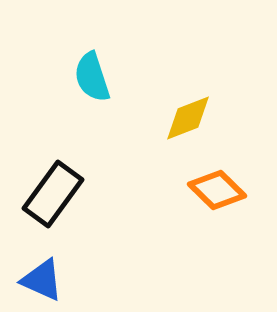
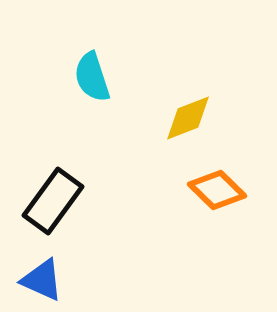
black rectangle: moved 7 px down
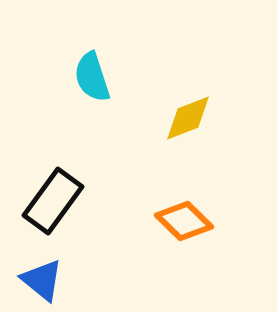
orange diamond: moved 33 px left, 31 px down
blue triangle: rotated 15 degrees clockwise
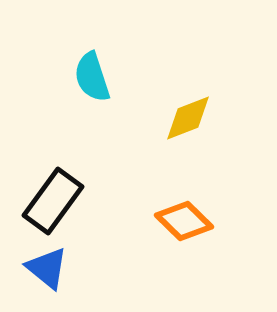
blue triangle: moved 5 px right, 12 px up
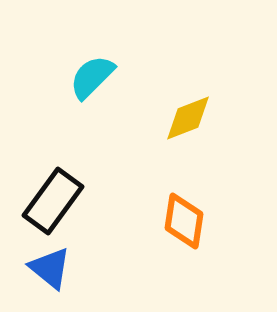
cyan semicircle: rotated 63 degrees clockwise
orange diamond: rotated 54 degrees clockwise
blue triangle: moved 3 px right
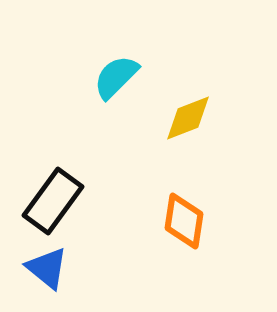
cyan semicircle: moved 24 px right
blue triangle: moved 3 px left
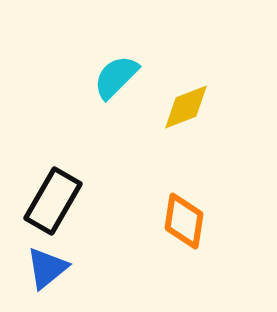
yellow diamond: moved 2 px left, 11 px up
black rectangle: rotated 6 degrees counterclockwise
blue triangle: rotated 42 degrees clockwise
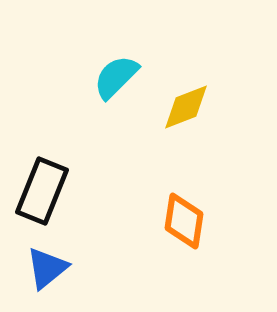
black rectangle: moved 11 px left, 10 px up; rotated 8 degrees counterclockwise
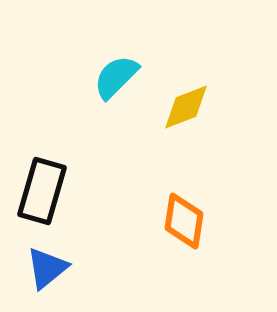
black rectangle: rotated 6 degrees counterclockwise
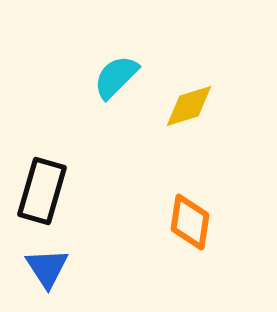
yellow diamond: moved 3 px right, 1 px up; rotated 4 degrees clockwise
orange diamond: moved 6 px right, 1 px down
blue triangle: rotated 24 degrees counterclockwise
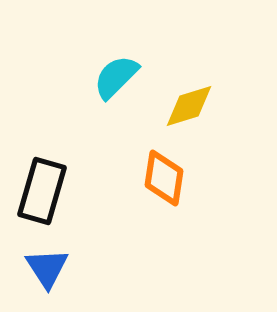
orange diamond: moved 26 px left, 44 px up
